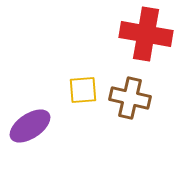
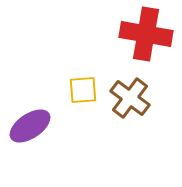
brown cross: rotated 24 degrees clockwise
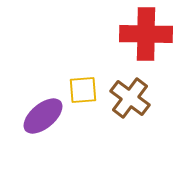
red cross: rotated 9 degrees counterclockwise
purple ellipse: moved 13 px right, 10 px up; rotated 6 degrees counterclockwise
